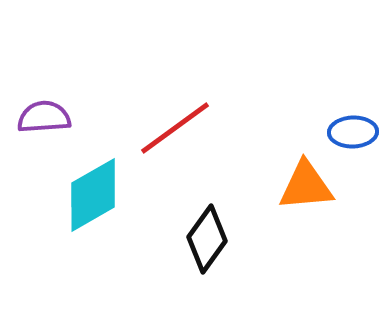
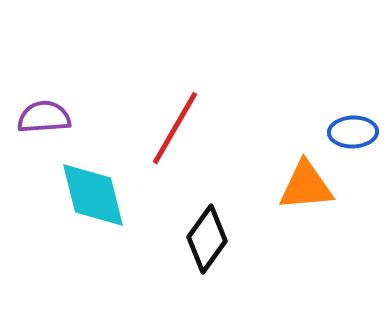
red line: rotated 24 degrees counterclockwise
cyan diamond: rotated 74 degrees counterclockwise
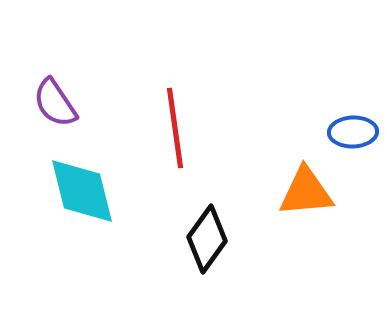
purple semicircle: moved 11 px right, 14 px up; rotated 120 degrees counterclockwise
red line: rotated 38 degrees counterclockwise
orange triangle: moved 6 px down
cyan diamond: moved 11 px left, 4 px up
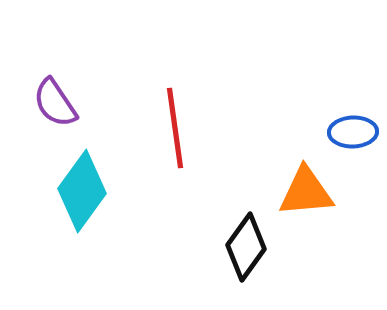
cyan diamond: rotated 50 degrees clockwise
black diamond: moved 39 px right, 8 px down
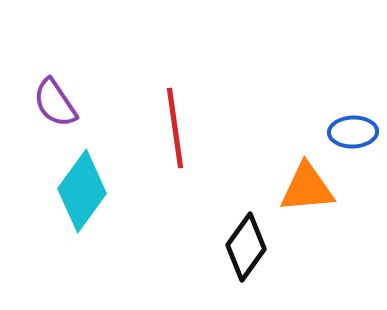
orange triangle: moved 1 px right, 4 px up
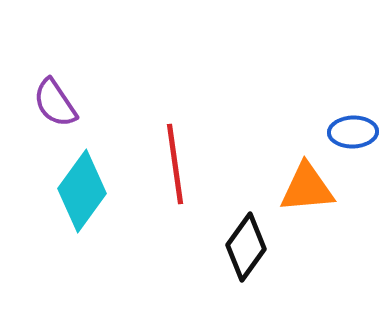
red line: moved 36 px down
